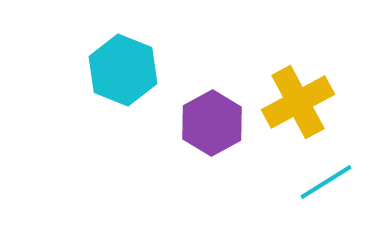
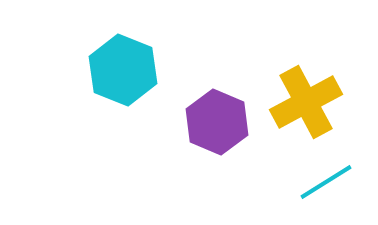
yellow cross: moved 8 px right
purple hexagon: moved 5 px right, 1 px up; rotated 8 degrees counterclockwise
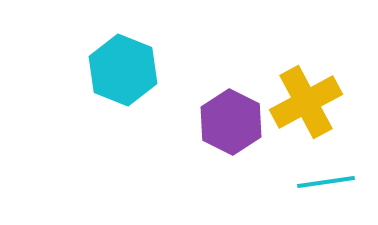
purple hexagon: moved 14 px right; rotated 4 degrees clockwise
cyan line: rotated 24 degrees clockwise
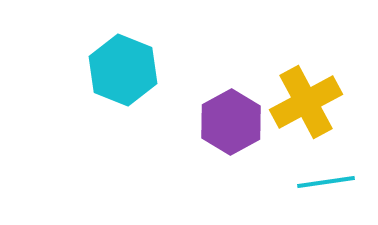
purple hexagon: rotated 4 degrees clockwise
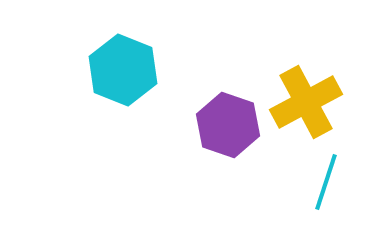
purple hexagon: moved 3 px left, 3 px down; rotated 12 degrees counterclockwise
cyan line: rotated 64 degrees counterclockwise
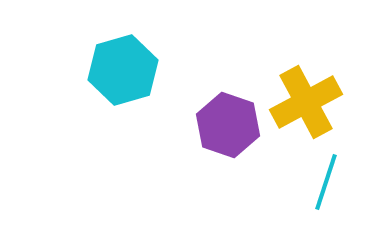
cyan hexagon: rotated 22 degrees clockwise
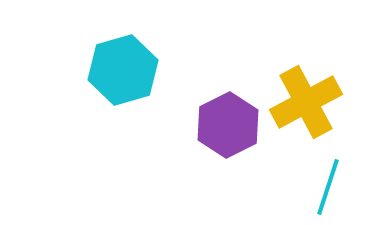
purple hexagon: rotated 14 degrees clockwise
cyan line: moved 2 px right, 5 px down
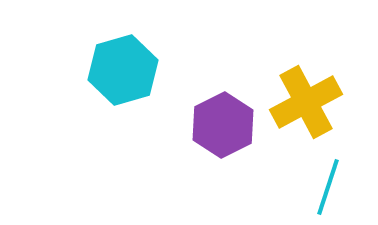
purple hexagon: moved 5 px left
